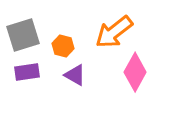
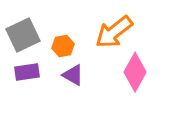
gray square: rotated 8 degrees counterclockwise
orange hexagon: rotated 25 degrees counterclockwise
purple triangle: moved 2 px left
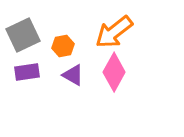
pink diamond: moved 21 px left
